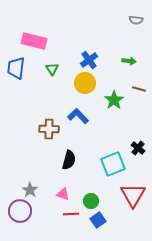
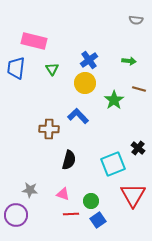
gray star: rotated 28 degrees counterclockwise
purple circle: moved 4 px left, 4 px down
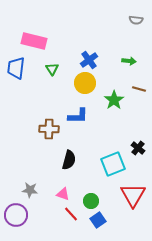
blue L-shape: rotated 135 degrees clockwise
red line: rotated 49 degrees clockwise
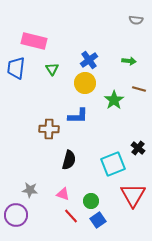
red line: moved 2 px down
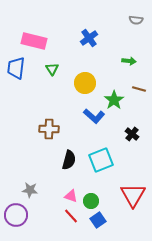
blue cross: moved 22 px up
blue L-shape: moved 16 px right; rotated 40 degrees clockwise
black cross: moved 6 px left, 14 px up
cyan square: moved 12 px left, 4 px up
pink triangle: moved 8 px right, 2 px down
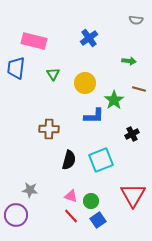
green triangle: moved 1 px right, 5 px down
blue L-shape: rotated 40 degrees counterclockwise
black cross: rotated 24 degrees clockwise
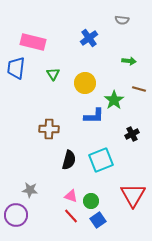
gray semicircle: moved 14 px left
pink rectangle: moved 1 px left, 1 px down
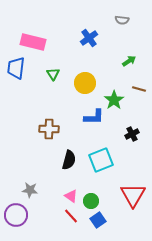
green arrow: rotated 40 degrees counterclockwise
blue L-shape: moved 1 px down
pink triangle: rotated 16 degrees clockwise
